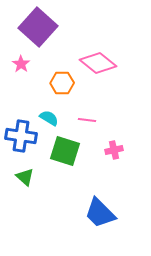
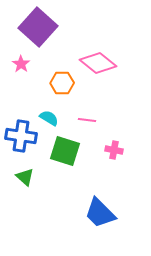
pink cross: rotated 24 degrees clockwise
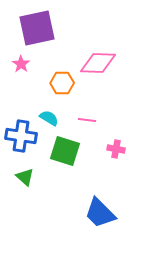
purple square: moved 1 px left, 1 px down; rotated 36 degrees clockwise
pink diamond: rotated 36 degrees counterclockwise
pink cross: moved 2 px right, 1 px up
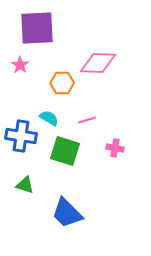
purple square: rotated 9 degrees clockwise
pink star: moved 1 px left, 1 px down
pink line: rotated 24 degrees counterclockwise
pink cross: moved 1 px left, 1 px up
green triangle: moved 8 px down; rotated 24 degrees counterclockwise
blue trapezoid: moved 33 px left
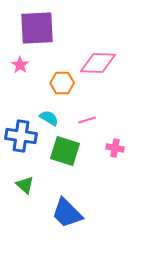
green triangle: rotated 24 degrees clockwise
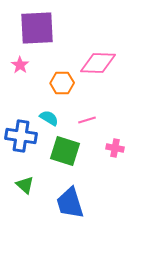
blue trapezoid: moved 3 px right, 10 px up; rotated 28 degrees clockwise
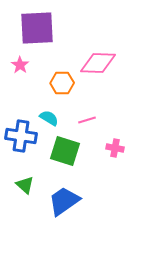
blue trapezoid: moved 6 px left, 2 px up; rotated 72 degrees clockwise
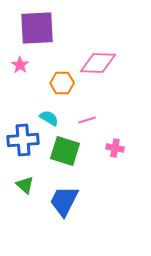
blue cross: moved 2 px right, 4 px down; rotated 12 degrees counterclockwise
blue trapezoid: rotated 28 degrees counterclockwise
